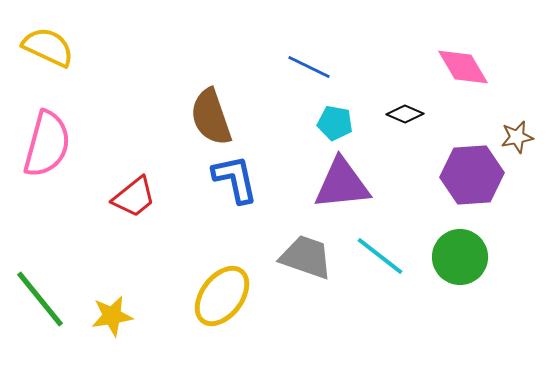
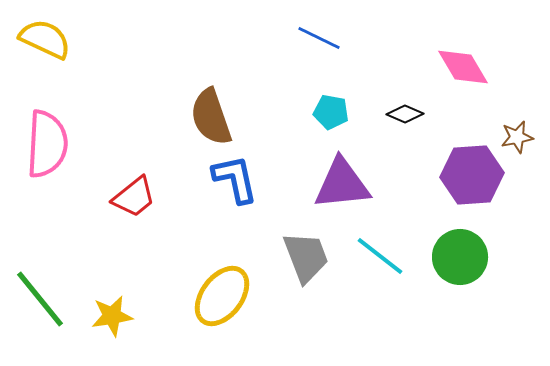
yellow semicircle: moved 3 px left, 8 px up
blue line: moved 10 px right, 29 px up
cyan pentagon: moved 4 px left, 11 px up
pink semicircle: rotated 12 degrees counterclockwise
gray trapezoid: rotated 50 degrees clockwise
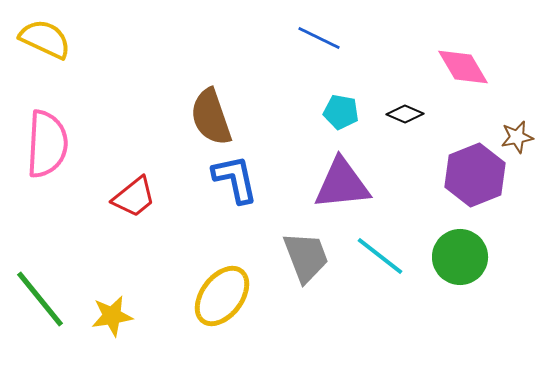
cyan pentagon: moved 10 px right
purple hexagon: moved 3 px right; rotated 18 degrees counterclockwise
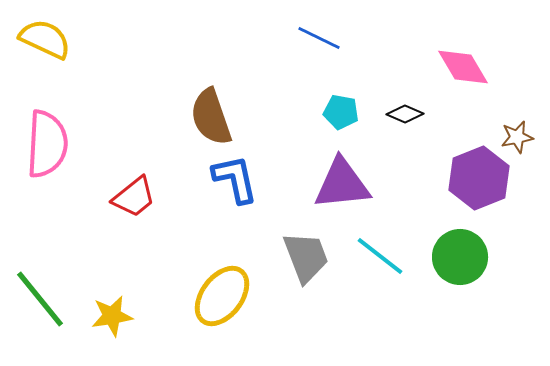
purple hexagon: moved 4 px right, 3 px down
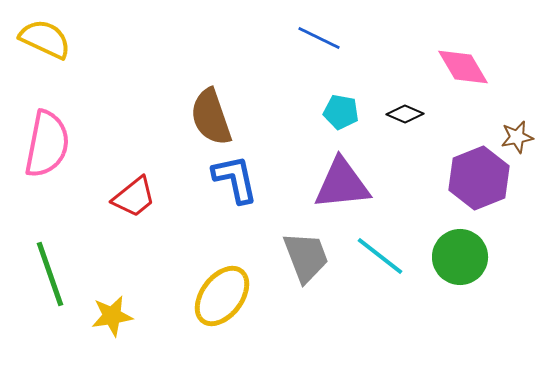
pink semicircle: rotated 8 degrees clockwise
green line: moved 10 px right, 25 px up; rotated 20 degrees clockwise
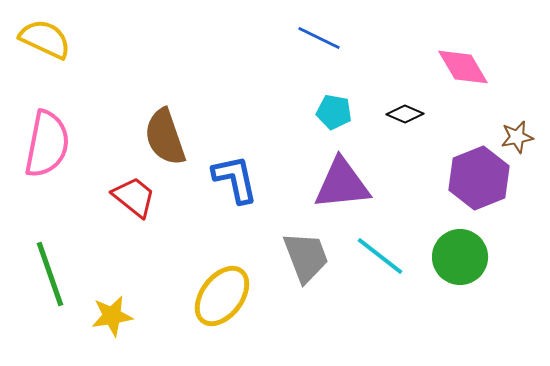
cyan pentagon: moved 7 px left
brown semicircle: moved 46 px left, 20 px down
red trapezoid: rotated 102 degrees counterclockwise
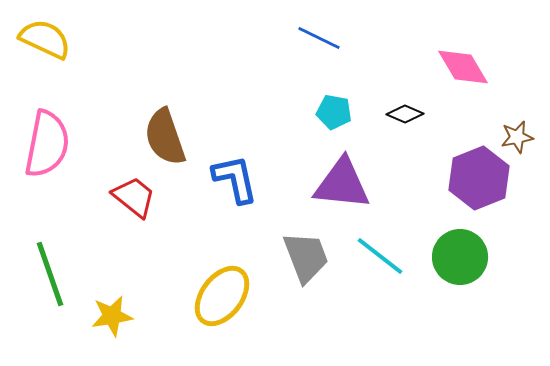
purple triangle: rotated 12 degrees clockwise
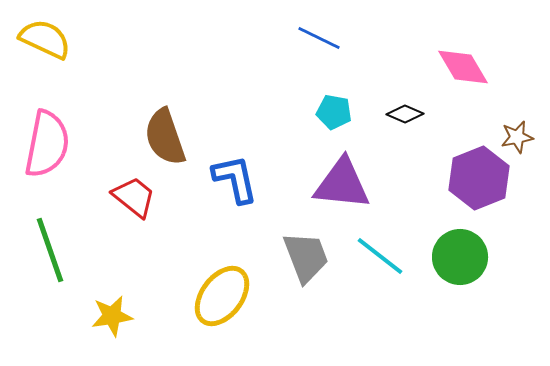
green line: moved 24 px up
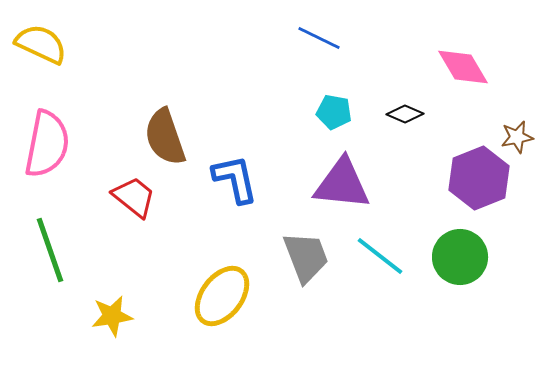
yellow semicircle: moved 4 px left, 5 px down
